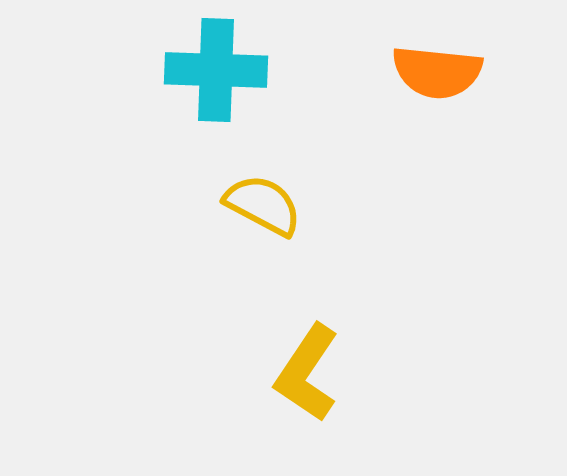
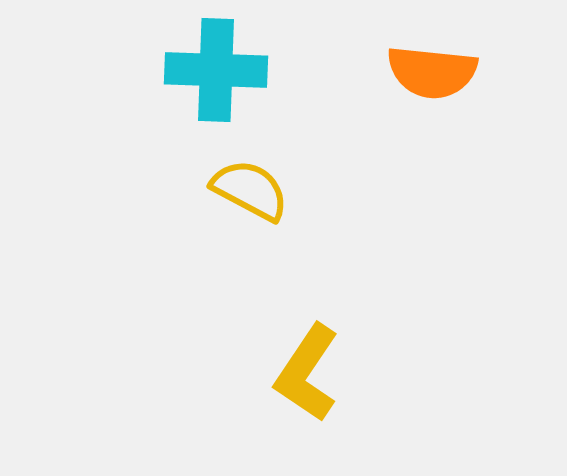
orange semicircle: moved 5 px left
yellow semicircle: moved 13 px left, 15 px up
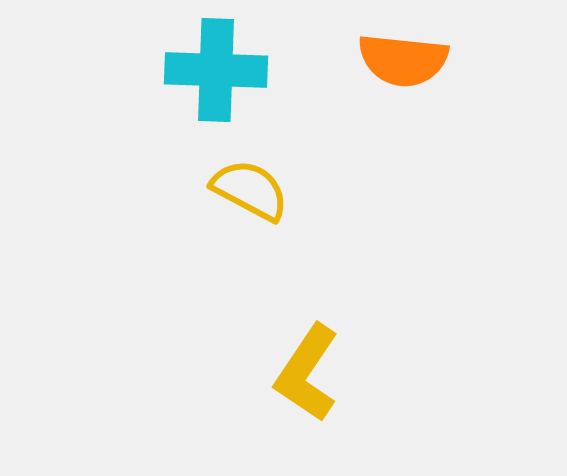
orange semicircle: moved 29 px left, 12 px up
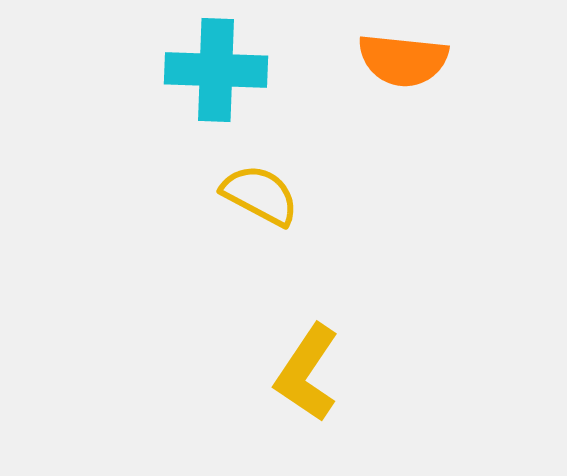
yellow semicircle: moved 10 px right, 5 px down
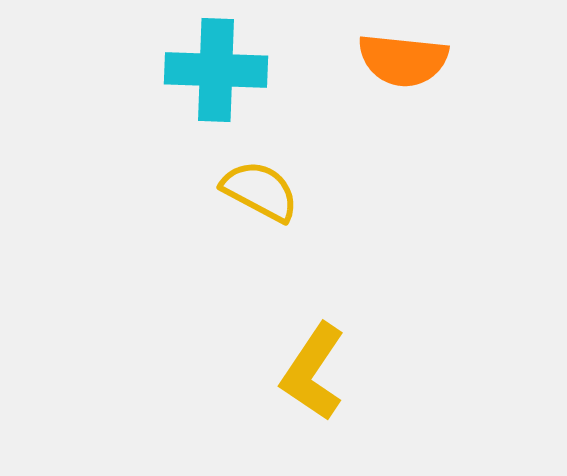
yellow semicircle: moved 4 px up
yellow L-shape: moved 6 px right, 1 px up
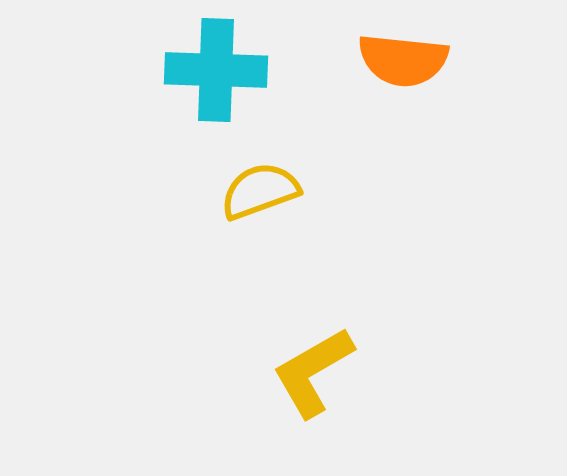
yellow semicircle: rotated 48 degrees counterclockwise
yellow L-shape: rotated 26 degrees clockwise
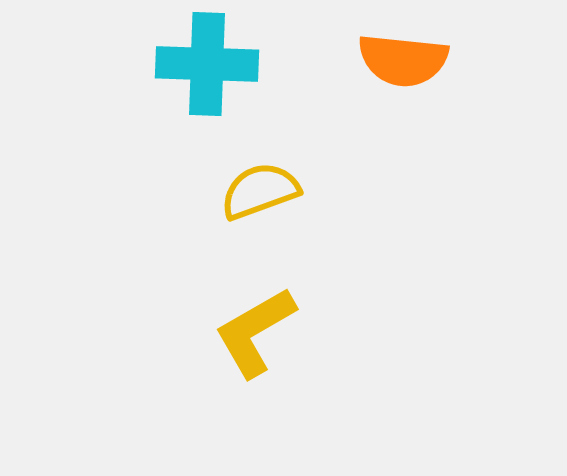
cyan cross: moved 9 px left, 6 px up
yellow L-shape: moved 58 px left, 40 px up
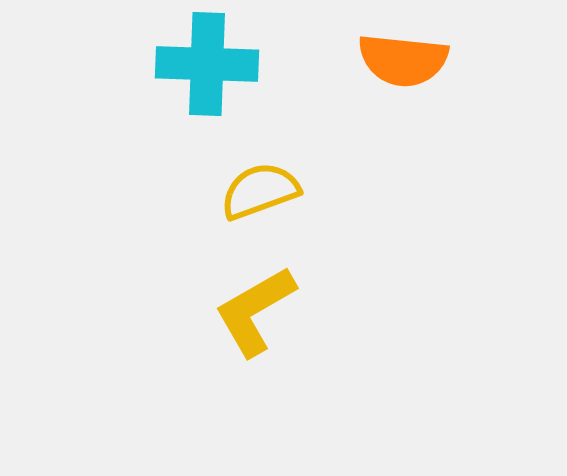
yellow L-shape: moved 21 px up
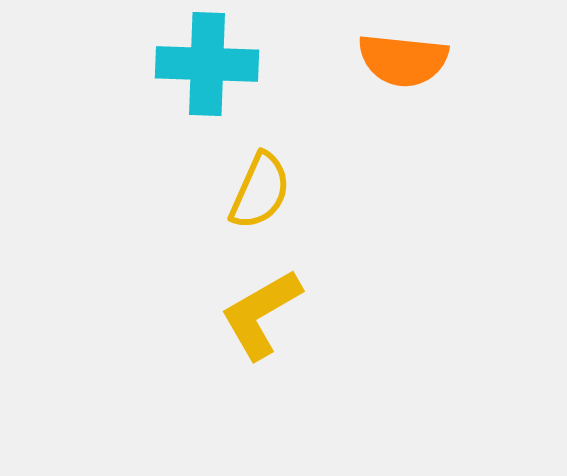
yellow semicircle: rotated 134 degrees clockwise
yellow L-shape: moved 6 px right, 3 px down
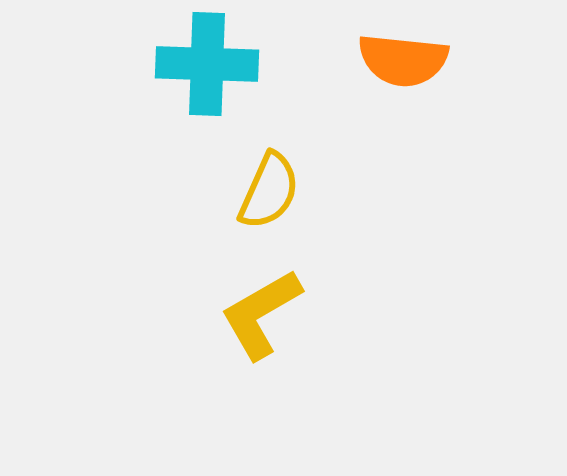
yellow semicircle: moved 9 px right
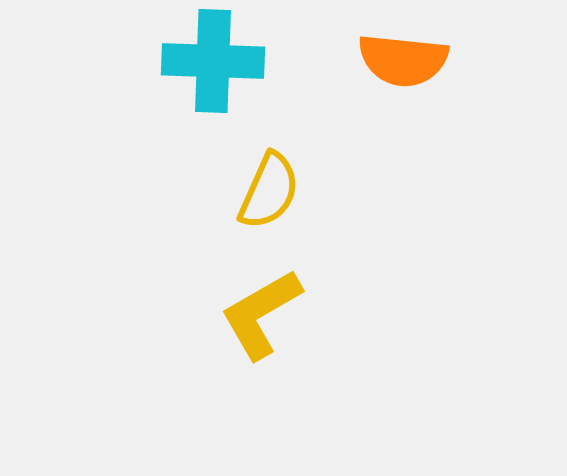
cyan cross: moved 6 px right, 3 px up
